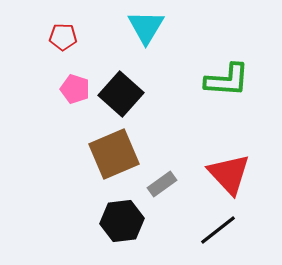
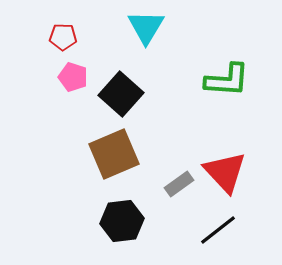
pink pentagon: moved 2 px left, 12 px up
red triangle: moved 4 px left, 2 px up
gray rectangle: moved 17 px right
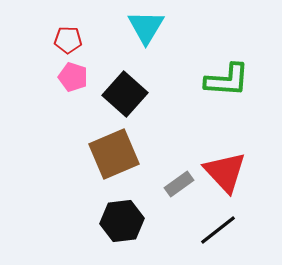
red pentagon: moved 5 px right, 3 px down
black square: moved 4 px right
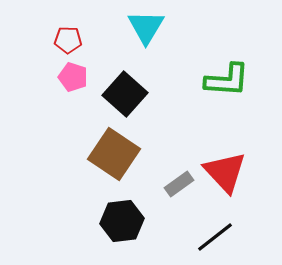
brown square: rotated 33 degrees counterclockwise
black line: moved 3 px left, 7 px down
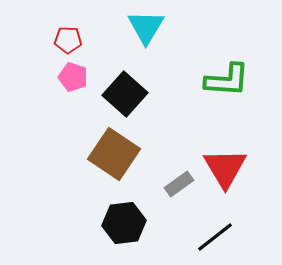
red triangle: moved 4 px up; rotated 12 degrees clockwise
black hexagon: moved 2 px right, 2 px down
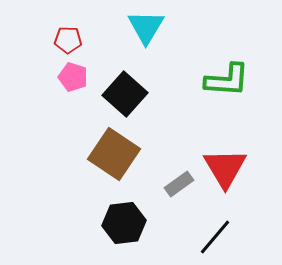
black line: rotated 12 degrees counterclockwise
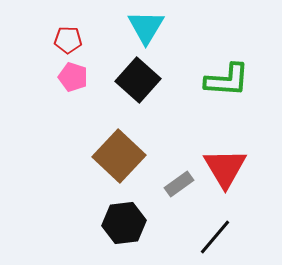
black square: moved 13 px right, 14 px up
brown square: moved 5 px right, 2 px down; rotated 9 degrees clockwise
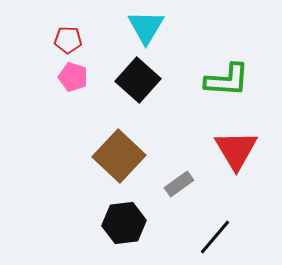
red triangle: moved 11 px right, 18 px up
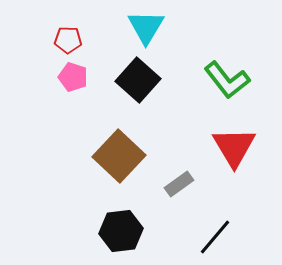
green L-shape: rotated 48 degrees clockwise
red triangle: moved 2 px left, 3 px up
black hexagon: moved 3 px left, 8 px down
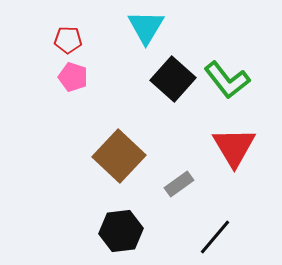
black square: moved 35 px right, 1 px up
